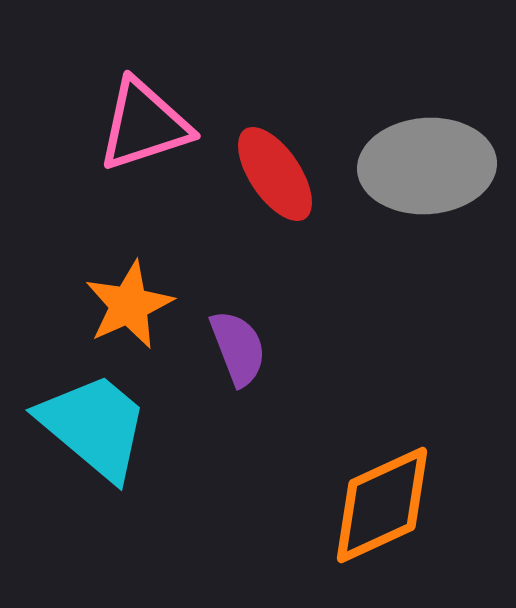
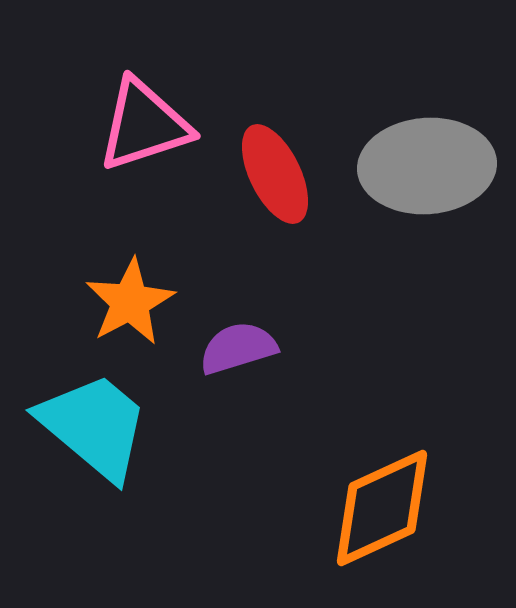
red ellipse: rotated 8 degrees clockwise
orange star: moved 1 px right, 3 px up; rotated 4 degrees counterclockwise
purple semicircle: rotated 86 degrees counterclockwise
orange diamond: moved 3 px down
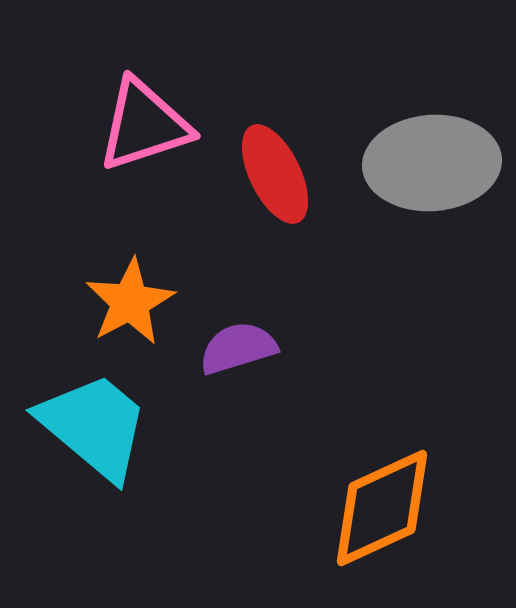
gray ellipse: moved 5 px right, 3 px up
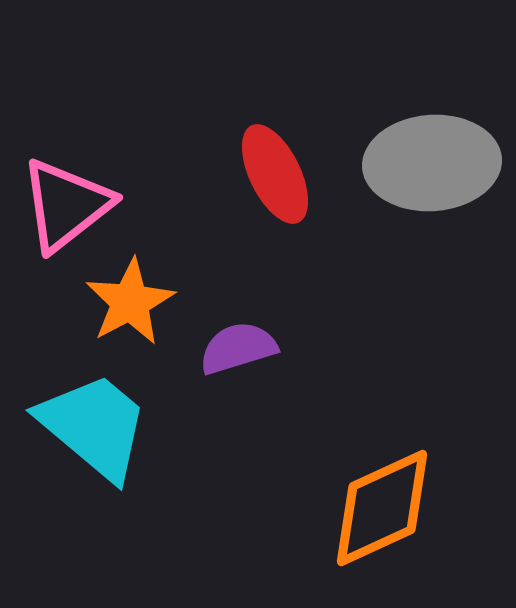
pink triangle: moved 78 px left, 80 px down; rotated 20 degrees counterclockwise
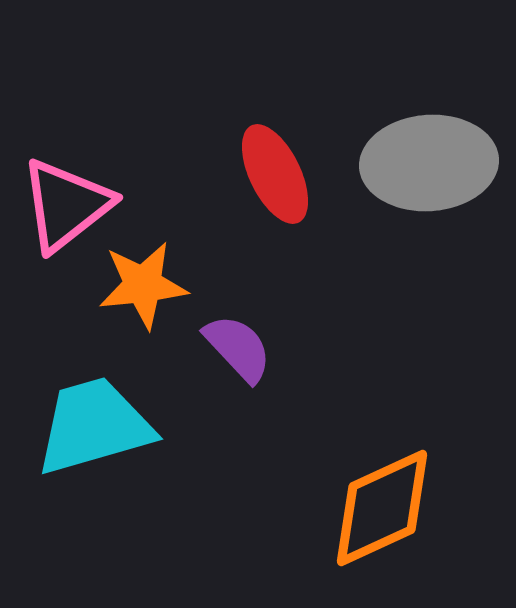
gray ellipse: moved 3 px left
orange star: moved 13 px right, 17 px up; rotated 22 degrees clockwise
purple semicircle: rotated 64 degrees clockwise
cyan trapezoid: rotated 56 degrees counterclockwise
